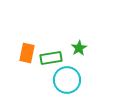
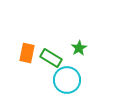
green rectangle: rotated 40 degrees clockwise
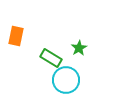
orange rectangle: moved 11 px left, 17 px up
cyan circle: moved 1 px left
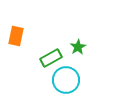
green star: moved 1 px left, 1 px up
green rectangle: rotated 60 degrees counterclockwise
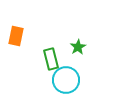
green rectangle: moved 1 px down; rotated 75 degrees counterclockwise
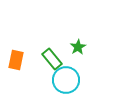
orange rectangle: moved 24 px down
green rectangle: moved 1 px right; rotated 25 degrees counterclockwise
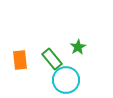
orange rectangle: moved 4 px right; rotated 18 degrees counterclockwise
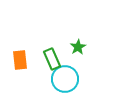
green rectangle: rotated 15 degrees clockwise
cyan circle: moved 1 px left, 1 px up
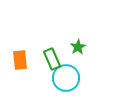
cyan circle: moved 1 px right, 1 px up
